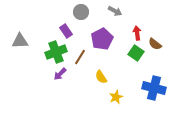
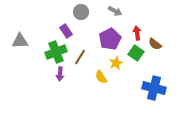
purple pentagon: moved 8 px right
purple arrow: rotated 40 degrees counterclockwise
yellow star: moved 34 px up
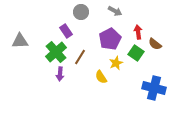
red arrow: moved 1 px right, 1 px up
green cross: rotated 20 degrees counterclockwise
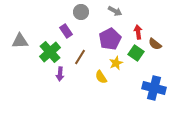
green cross: moved 6 px left
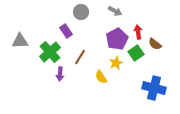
purple pentagon: moved 7 px right
green square: rotated 21 degrees clockwise
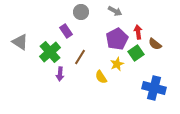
gray triangle: moved 1 px down; rotated 36 degrees clockwise
yellow star: moved 1 px right, 1 px down
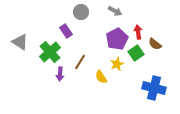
brown line: moved 5 px down
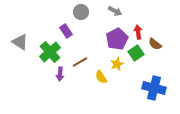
brown line: rotated 28 degrees clockwise
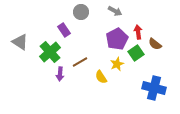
purple rectangle: moved 2 px left, 1 px up
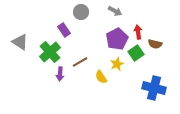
brown semicircle: rotated 24 degrees counterclockwise
